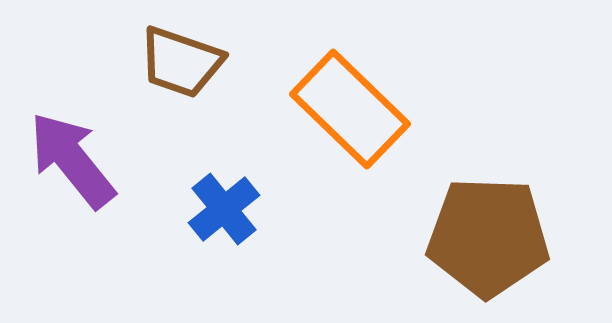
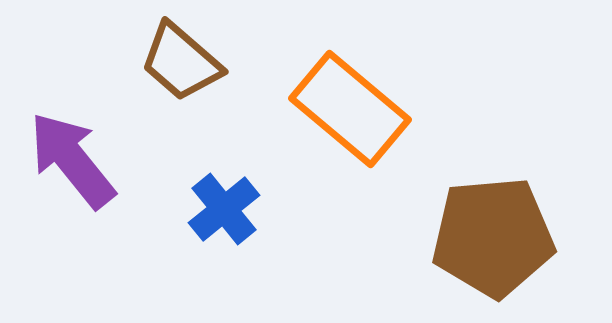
brown trapezoid: rotated 22 degrees clockwise
orange rectangle: rotated 4 degrees counterclockwise
brown pentagon: moved 5 px right; rotated 7 degrees counterclockwise
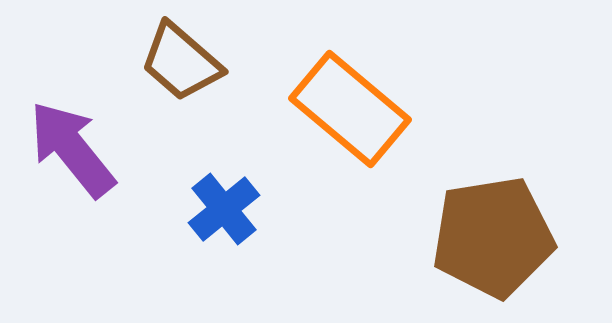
purple arrow: moved 11 px up
brown pentagon: rotated 4 degrees counterclockwise
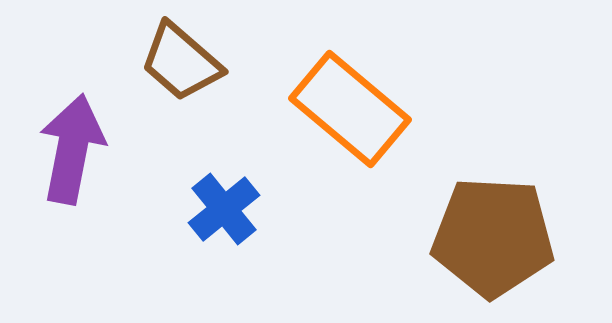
purple arrow: rotated 50 degrees clockwise
brown pentagon: rotated 12 degrees clockwise
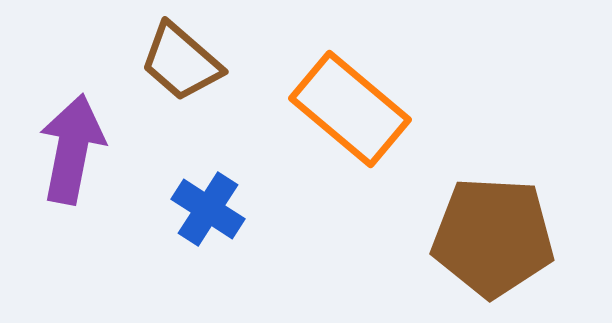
blue cross: moved 16 px left; rotated 18 degrees counterclockwise
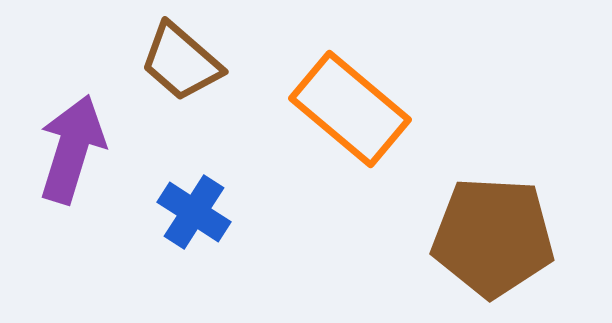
purple arrow: rotated 6 degrees clockwise
blue cross: moved 14 px left, 3 px down
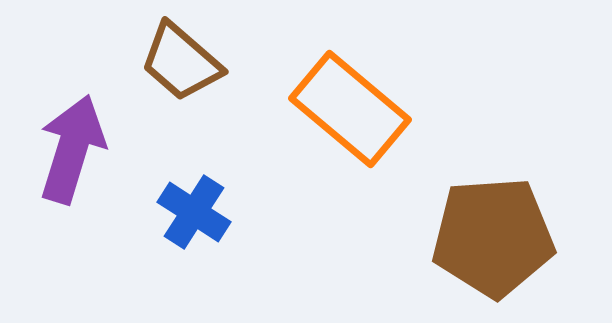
brown pentagon: rotated 7 degrees counterclockwise
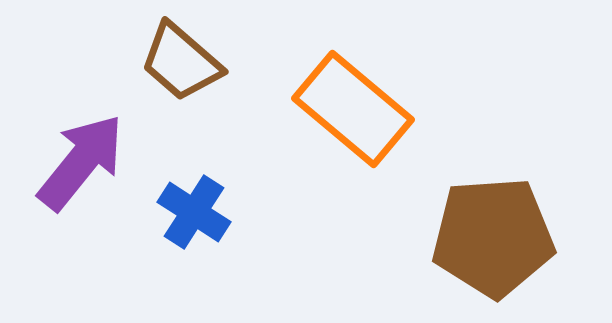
orange rectangle: moved 3 px right
purple arrow: moved 9 px right, 13 px down; rotated 22 degrees clockwise
